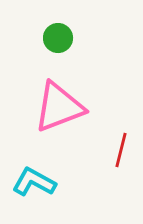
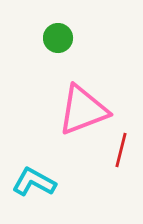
pink triangle: moved 24 px right, 3 px down
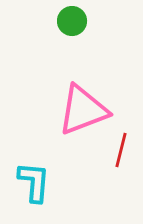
green circle: moved 14 px right, 17 px up
cyan L-shape: rotated 66 degrees clockwise
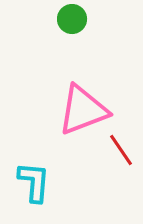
green circle: moved 2 px up
red line: rotated 48 degrees counterclockwise
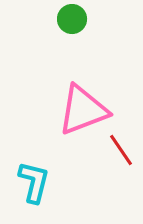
cyan L-shape: rotated 9 degrees clockwise
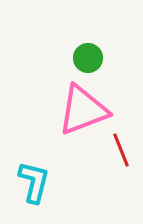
green circle: moved 16 px right, 39 px down
red line: rotated 12 degrees clockwise
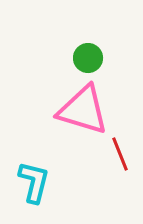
pink triangle: rotated 38 degrees clockwise
red line: moved 1 px left, 4 px down
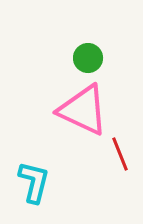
pink triangle: rotated 8 degrees clockwise
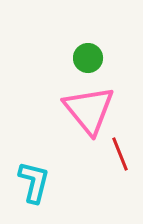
pink triangle: moved 6 px right; rotated 26 degrees clockwise
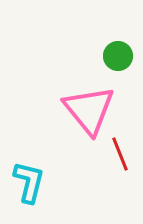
green circle: moved 30 px right, 2 px up
cyan L-shape: moved 5 px left
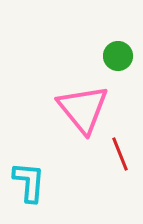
pink triangle: moved 6 px left, 1 px up
cyan L-shape: rotated 9 degrees counterclockwise
